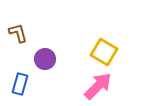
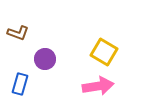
brown L-shape: rotated 125 degrees clockwise
pink arrow: rotated 36 degrees clockwise
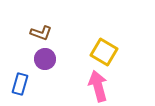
brown L-shape: moved 23 px right
pink arrow: rotated 96 degrees counterclockwise
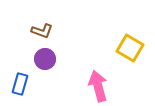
brown L-shape: moved 1 px right, 2 px up
yellow square: moved 26 px right, 4 px up
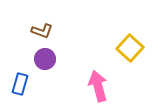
yellow square: rotated 12 degrees clockwise
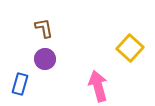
brown L-shape: moved 2 px right, 3 px up; rotated 120 degrees counterclockwise
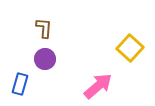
brown L-shape: rotated 15 degrees clockwise
pink arrow: rotated 64 degrees clockwise
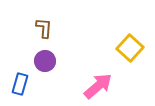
purple circle: moved 2 px down
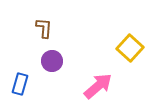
purple circle: moved 7 px right
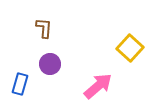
purple circle: moved 2 px left, 3 px down
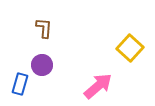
purple circle: moved 8 px left, 1 px down
